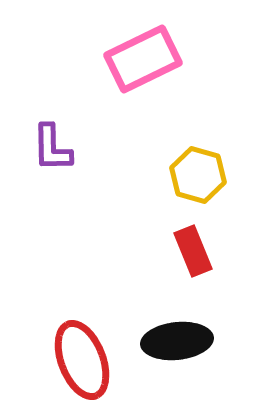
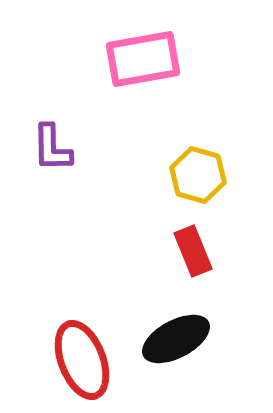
pink rectangle: rotated 16 degrees clockwise
black ellipse: moved 1 px left, 2 px up; rotated 22 degrees counterclockwise
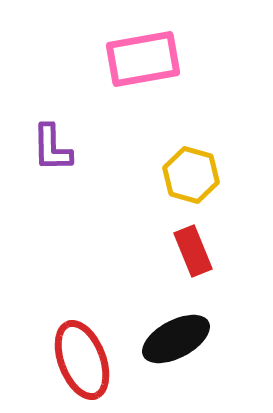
yellow hexagon: moved 7 px left
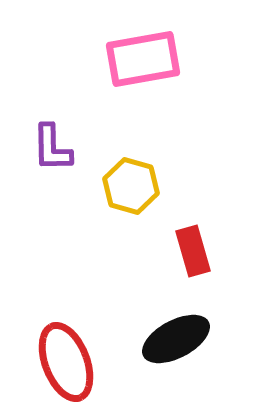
yellow hexagon: moved 60 px left, 11 px down
red rectangle: rotated 6 degrees clockwise
red ellipse: moved 16 px left, 2 px down
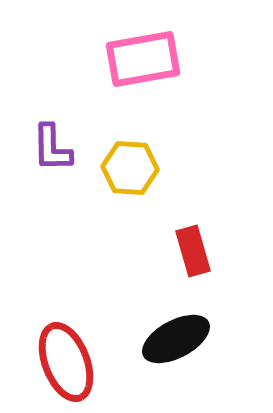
yellow hexagon: moved 1 px left, 18 px up; rotated 12 degrees counterclockwise
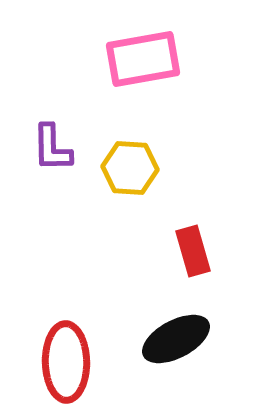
red ellipse: rotated 20 degrees clockwise
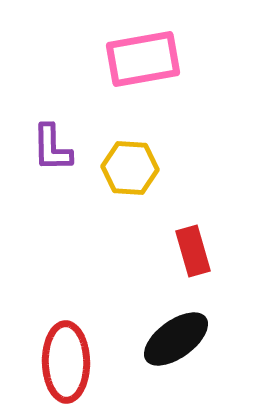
black ellipse: rotated 8 degrees counterclockwise
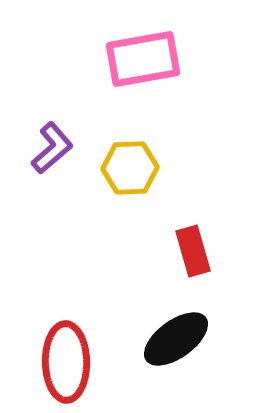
purple L-shape: rotated 130 degrees counterclockwise
yellow hexagon: rotated 6 degrees counterclockwise
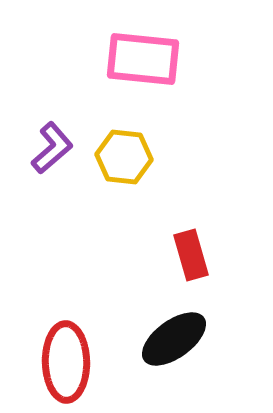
pink rectangle: rotated 16 degrees clockwise
yellow hexagon: moved 6 px left, 11 px up; rotated 8 degrees clockwise
red rectangle: moved 2 px left, 4 px down
black ellipse: moved 2 px left
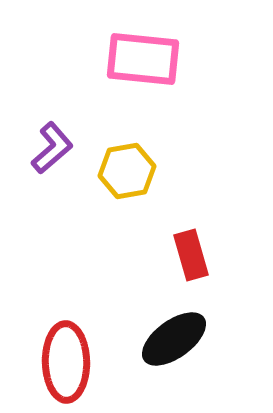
yellow hexagon: moved 3 px right, 14 px down; rotated 16 degrees counterclockwise
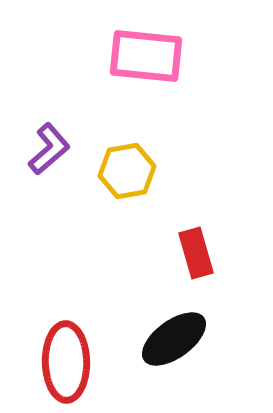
pink rectangle: moved 3 px right, 3 px up
purple L-shape: moved 3 px left, 1 px down
red rectangle: moved 5 px right, 2 px up
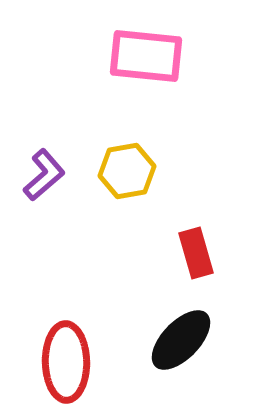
purple L-shape: moved 5 px left, 26 px down
black ellipse: moved 7 px right, 1 px down; rotated 10 degrees counterclockwise
